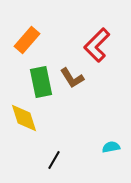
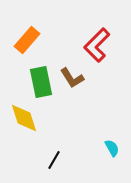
cyan semicircle: moved 1 px right, 1 px down; rotated 72 degrees clockwise
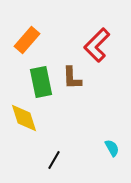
brown L-shape: rotated 30 degrees clockwise
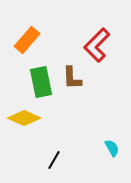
yellow diamond: rotated 48 degrees counterclockwise
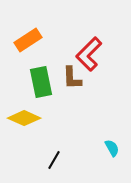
orange rectangle: moved 1 px right; rotated 16 degrees clockwise
red L-shape: moved 8 px left, 9 px down
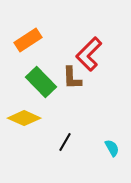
green rectangle: rotated 32 degrees counterclockwise
black line: moved 11 px right, 18 px up
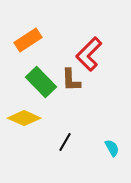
brown L-shape: moved 1 px left, 2 px down
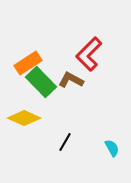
orange rectangle: moved 23 px down
brown L-shape: rotated 120 degrees clockwise
